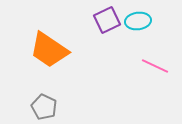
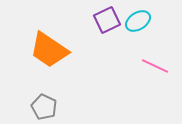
cyan ellipse: rotated 25 degrees counterclockwise
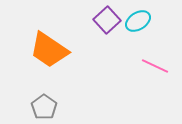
purple square: rotated 16 degrees counterclockwise
gray pentagon: rotated 10 degrees clockwise
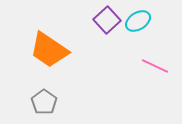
gray pentagon: moved 5 px up
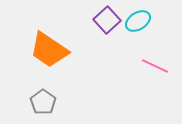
gray pentagon: moved 1 px left
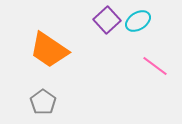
pink line: rotated 12 degrees clockwise
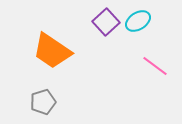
purple square: moved 1 px left, 2 px down
orange trapezoid: moved 3 px right, 1 px down
gray pentagon: rotated 20 degrees clockwise
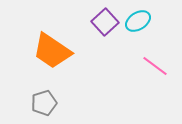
purple square: moved 1 px left
gray pentagon: moved 1 px right, 1 px down
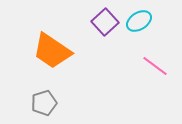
cyan ellipse: moved 1 px right
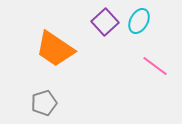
cyan ellipse: rotated 30 degrees counterclockwise
orange trapezoid: moved 3 px right, 2 px up
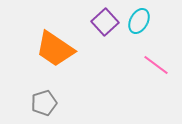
pink line: moved 1 px right, 1 px up
